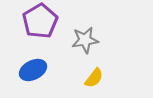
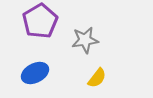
blue ellipse: moved 2 px right, 3 px down
yellow semicircle: moved 3 px right
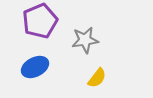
purple pentagon: rotated 8 degrees clockwise
blue ellipse: moved 6 px up
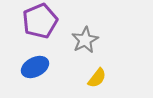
gray star: rotated 20 degrees counterclockwise
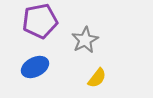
purple pentagon: rotated 12 degrees clockwise
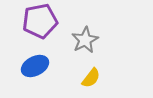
blue ellipse: moved 1 px up
yellow semicircle: moved 6 px left
